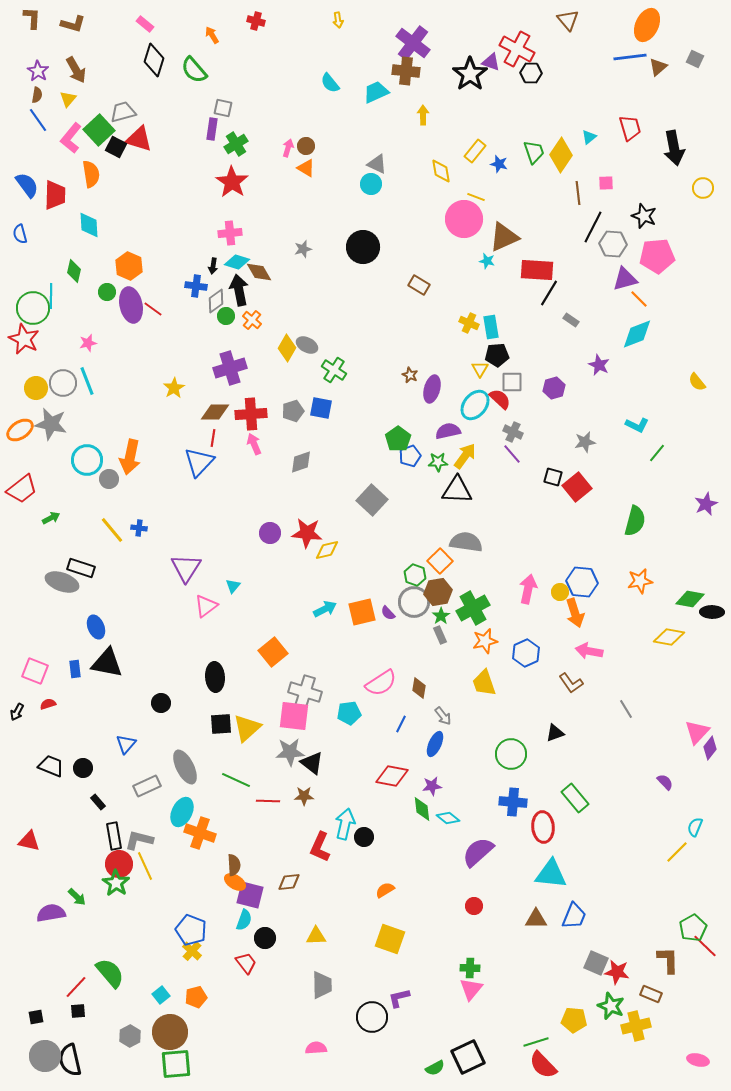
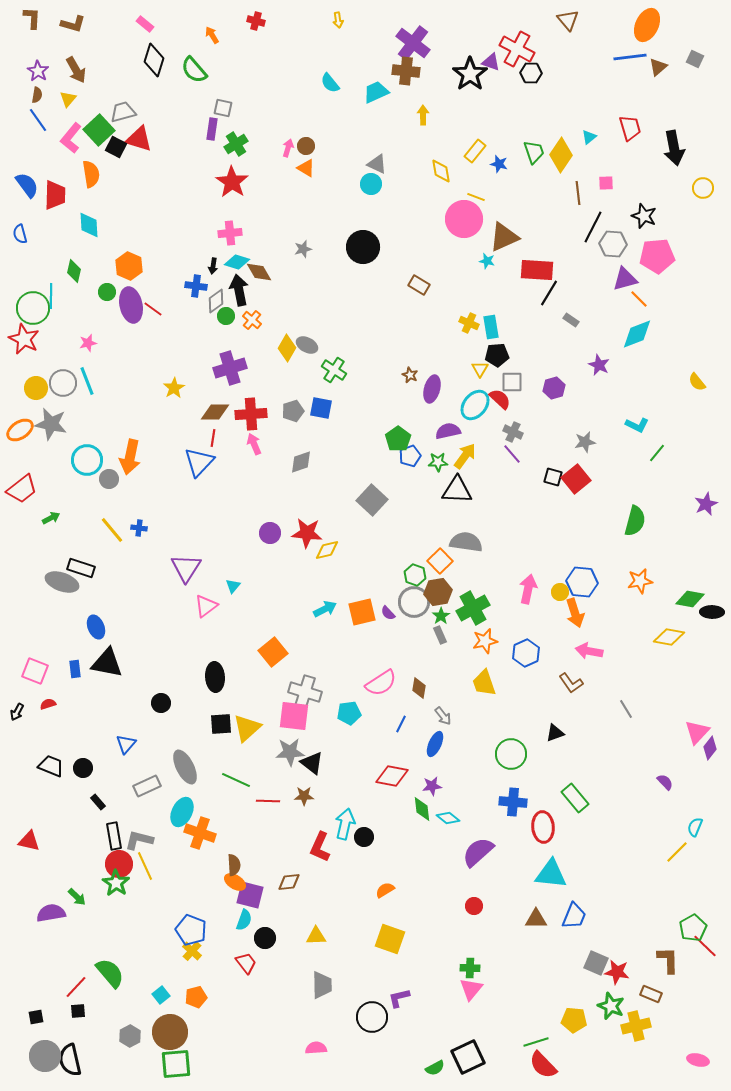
red square at (577, 487): moved 1 px left, 8 px up
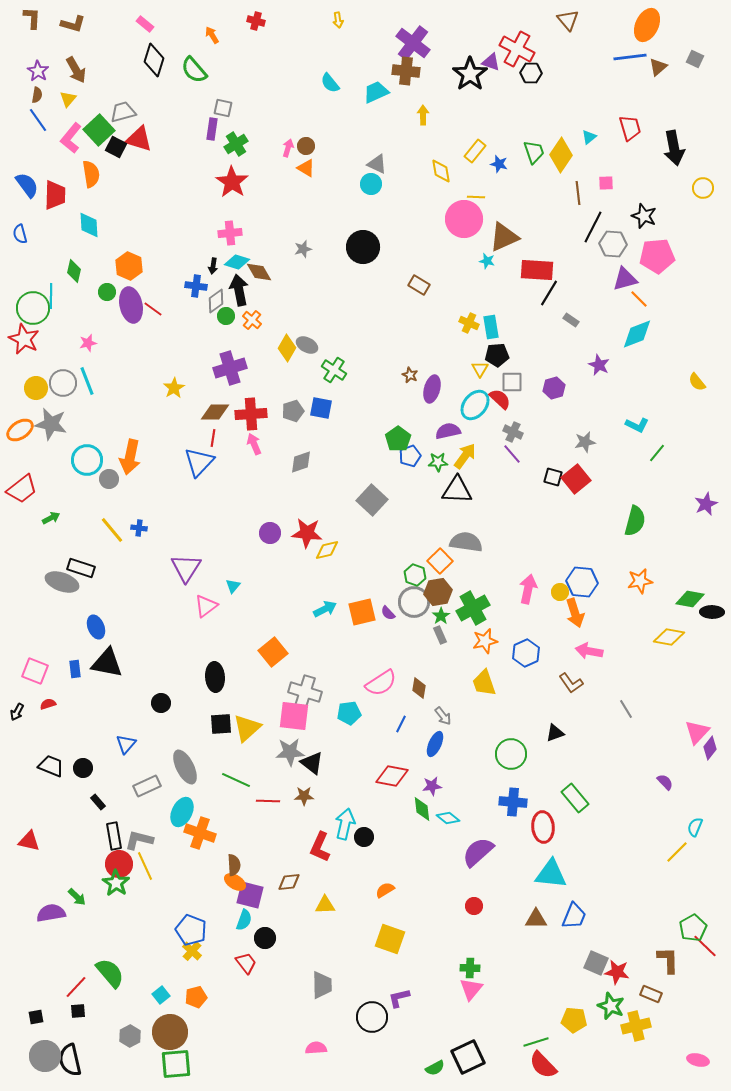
yellow line at (476, 197): rotated 18 degrees counterclockwise
yellow triangle at (316, 936): moved 9 px right, 31 px up
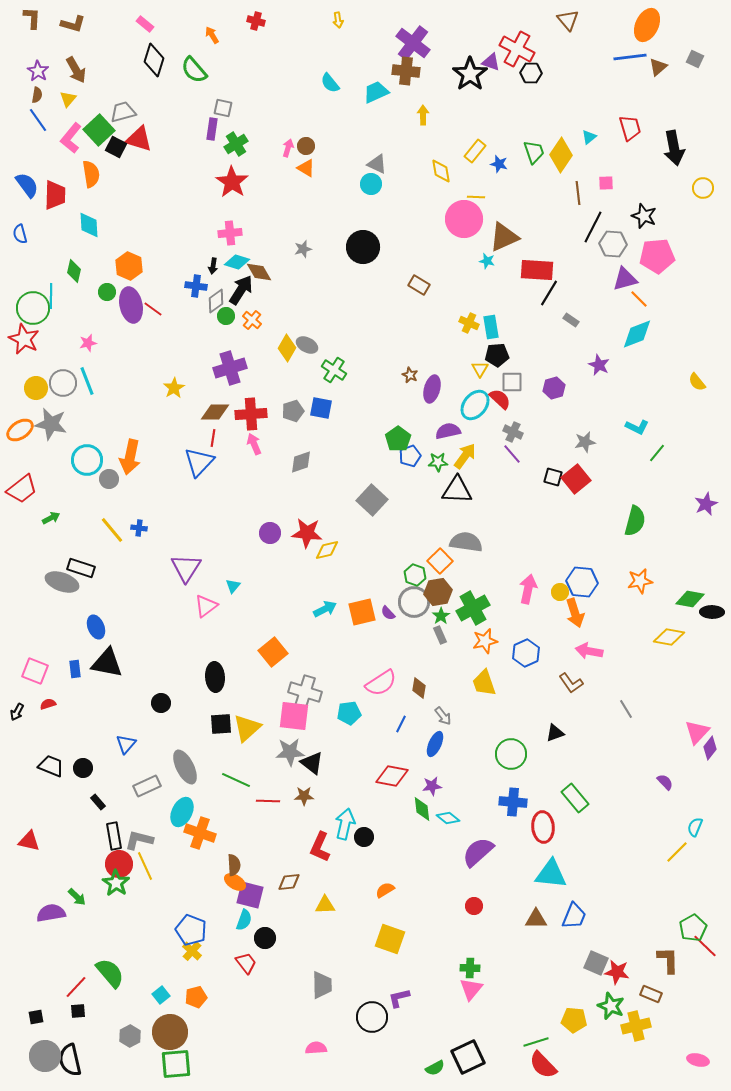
black arrow at (239, 290): moved 2 px right; rotated 44 degrees clockwise
cyan L-shape at (637, 425): moved 2 px down
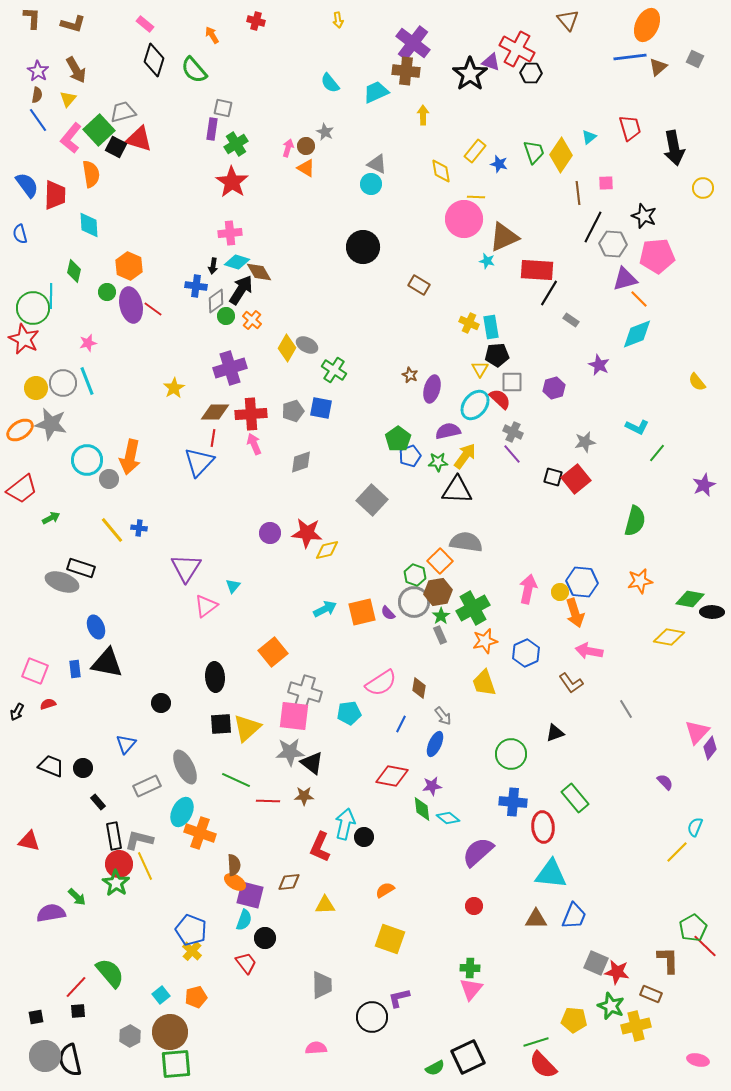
gray star at (303, 249): moved 22 px right, 117 px up; rotated 30 degrees counterclockwise
purple star at (706, 504): moved 2 px left, 19 px up
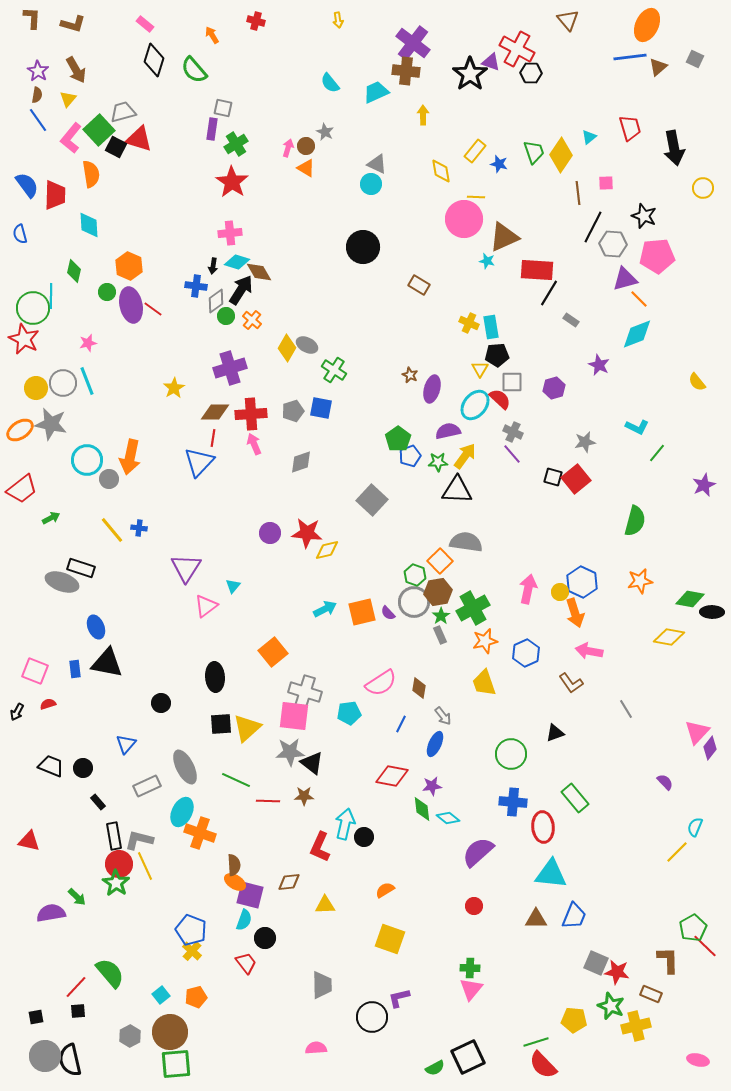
blue hexagon at (582, 582): rotated 20 degrees clockwise
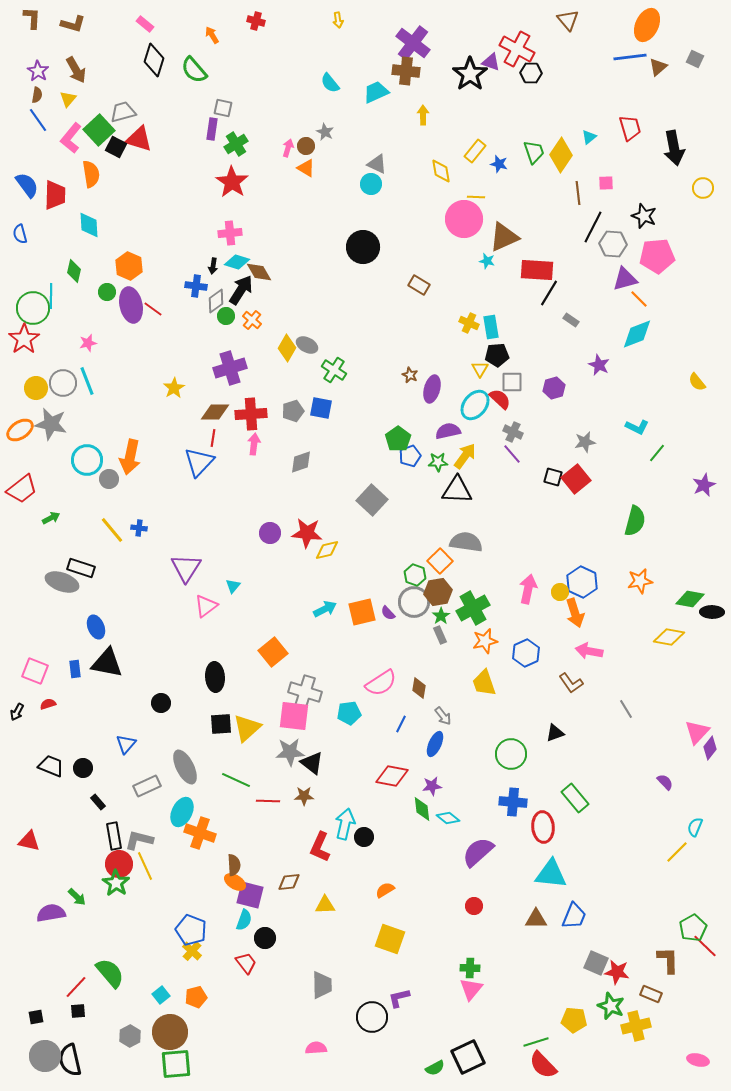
red star at (24, 339): rotated 12 degrees clockwise
pink arrow at (254, 444): rotated 30 degrees clockwise
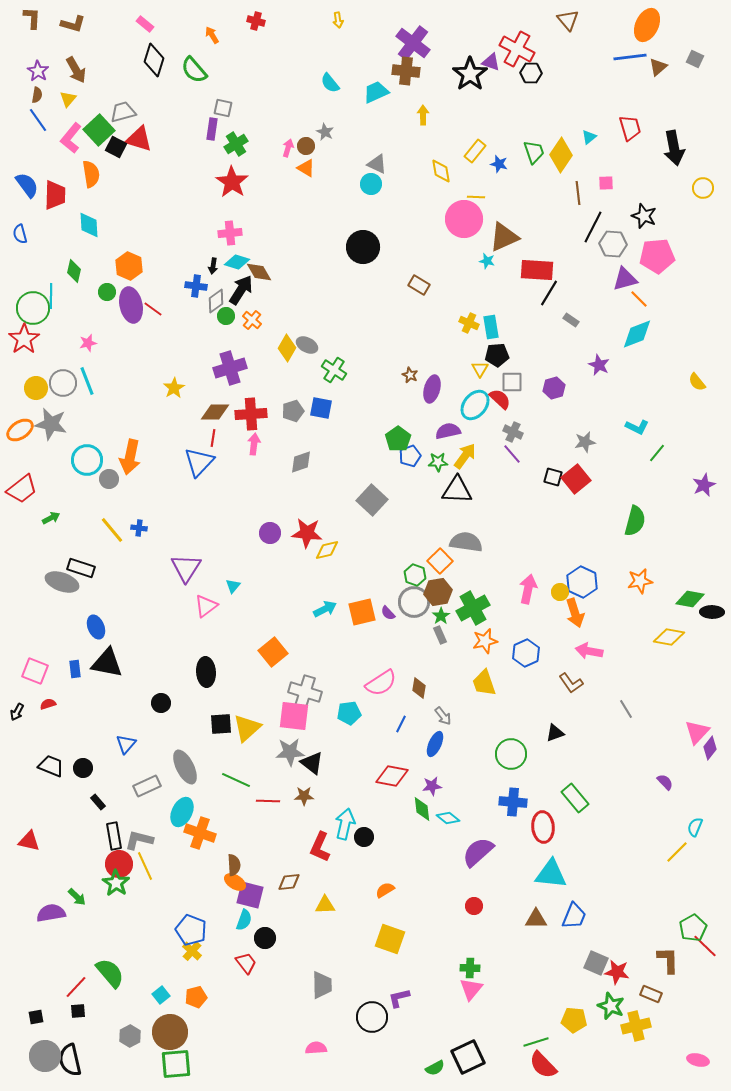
black ellipse at (215, 677): moved 9 px left, 5 px up
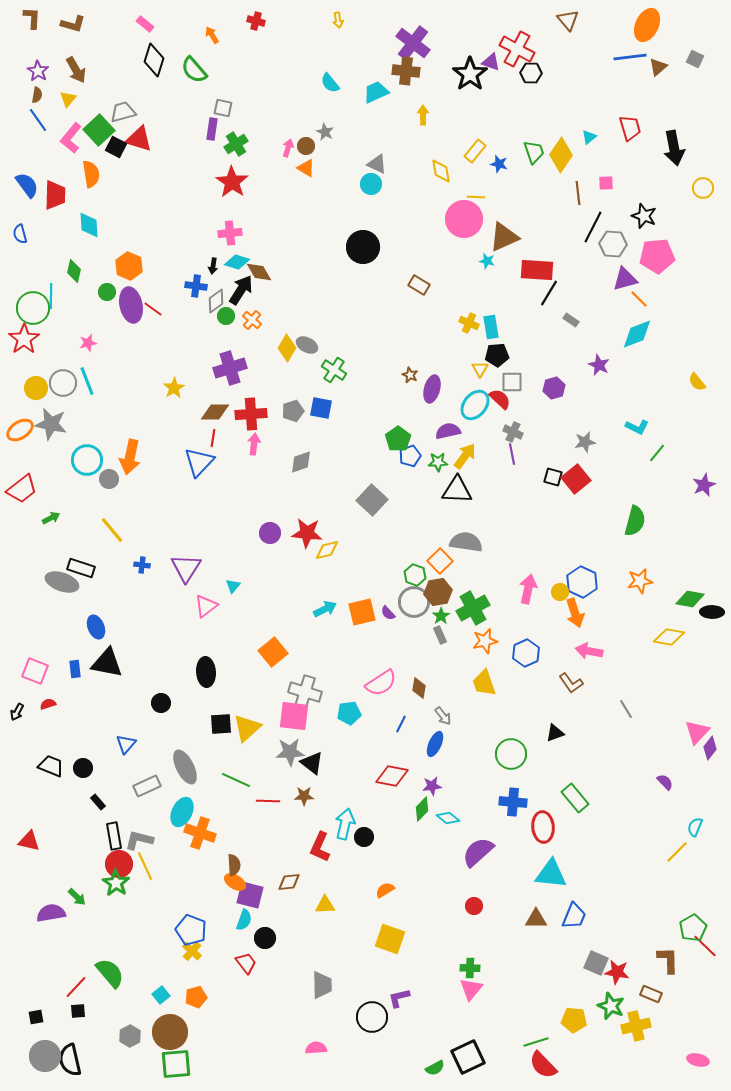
purple line at (512, 454): rotated 30 degrees clockwise
blue cross at (139, 528): moved 3 px right, 37 px down
green diamond at (422, 809): rotated 50 degrees clockwise
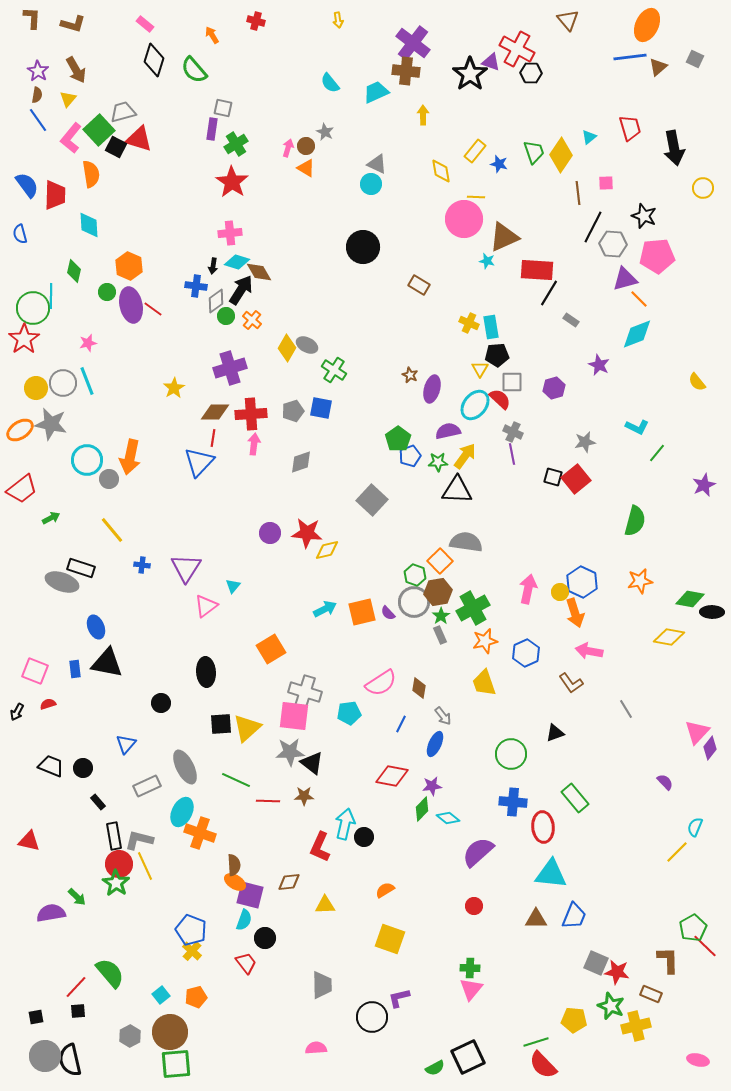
orange square at (273, 652): moved 2 px left, 3 px up; rotated 8 degrees clockwise
